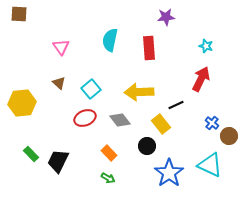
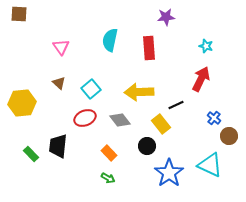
blue cross: moved 2 px right, 5 px up
black trapezoid: moved 15 px up; rotated 20 degrees counterclockwise
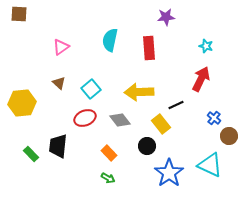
pink triangle: rotated 30 degrees clockwise
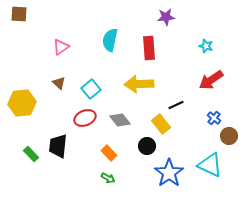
red arrow: moved 10 px right, 1 px down; rotated 150 degrees counterclockwise
yellow arrow: moved 8 px up
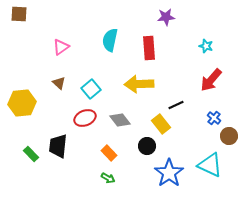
red arrow: rotated 15 degrees counterclockwise
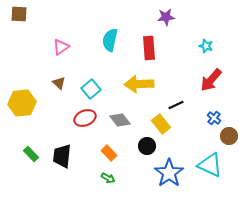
black trapezoid: moved 4 px right, 10 px down
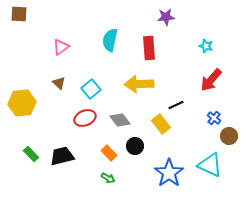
black circle: moved 12 px left
black trapezoid: rotated 70 degrees clockwise
